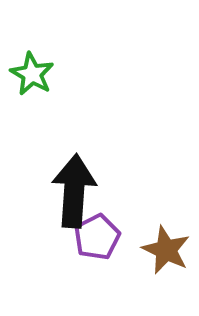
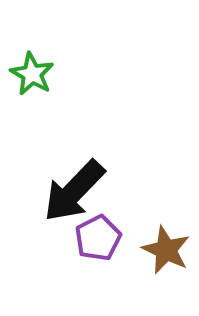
black arrow: rotated 140 degrees counterclockwise
purple pentagon: moved 1 px right, 1 px down
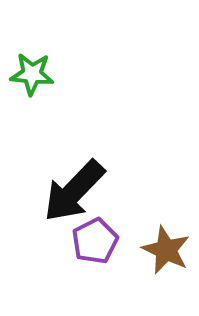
green star: rotated 24 degrees counterclockwise
purple pentagon: moved 3 px left, 3 px down
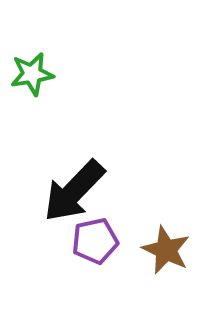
green star: rotated 15 degrees counterclockwise
purple pentagon: rotated 15 degrees clockwise
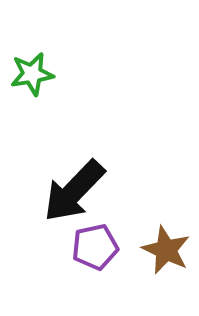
purple pentagon: moved 6 px down
